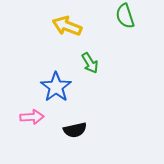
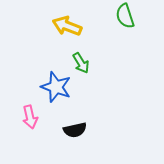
green arrow: moved 9 px left
blue star: rotated 16 degrees counterclockwise
pink arrow: moved 2 px left; rotated 80 degrees clockwise
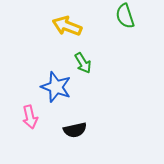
green arrow: moved 2 px right
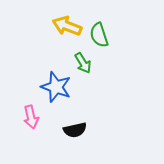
green semicircle: moved 26 px left, 19 px down
pink arrow: moved 1 px right
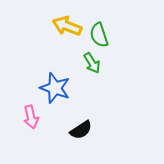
green arrow: moved 9 px right
blue star: moved 1 px left, 1 px down
black semicircle: moved 6 px right; rotated 20 degrees counterclockwise
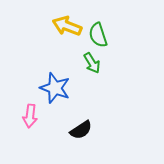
green semicircle: moved 1 px left
pink arrow: moved 1 px left, 1 px up; rotated 20 degrees clockwise
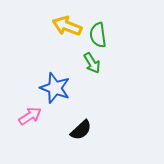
green semicircle: rotated 10 degrees clockwise
pink arrow: rotated 130 degrees counterclockwise
black semicircle: rotated 10 degrees counterclockwise
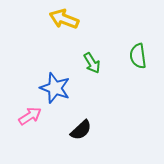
yellow arrow: moved 3 px left, 7 px up
green semicircle: moved 40 px right, 21 px down
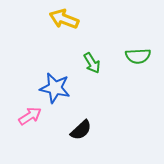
green semicircle: rotated 85 degrees counterclockwise
blue star: rotated 8 degrees counterclockwise
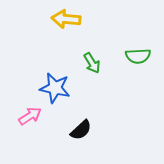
yellow arrow: moved 2 px right; rotated 16 degrees counterclockwise
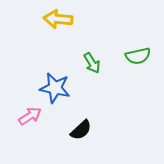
yellow arrow: moved 8 px left
green semicircle: rotated 10 degrees counterclockwise
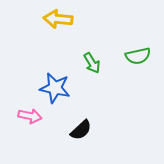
pink arrow: rotated 45 degrees clockwise
